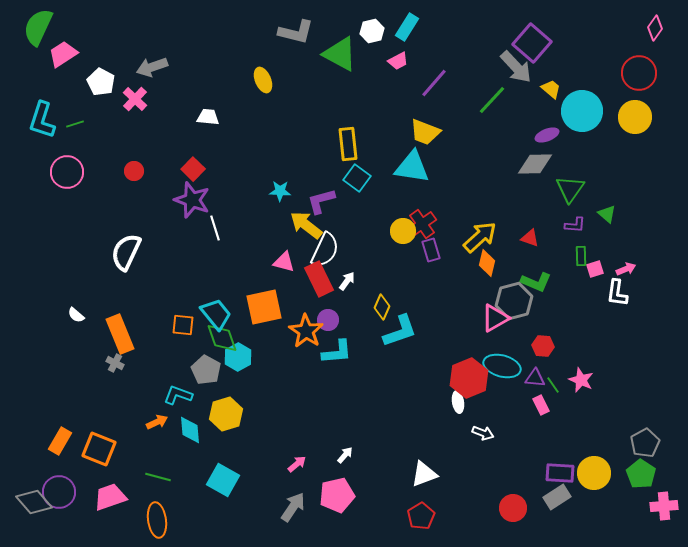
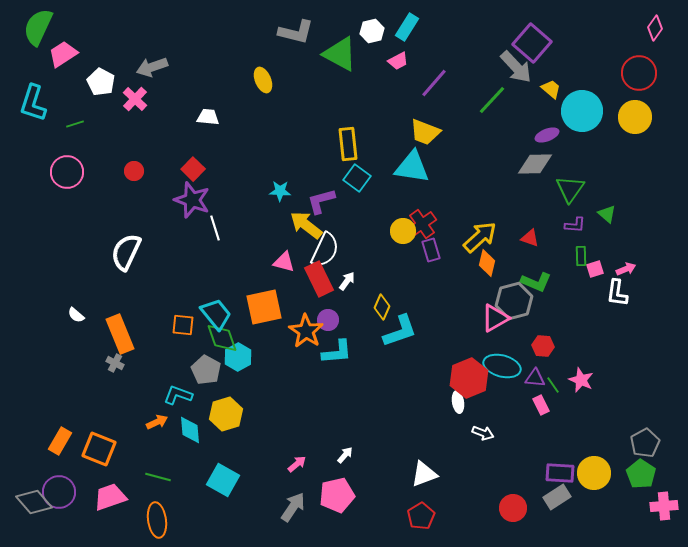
cyan L-shape at (42, 120): moved 9 px left, 17 px up
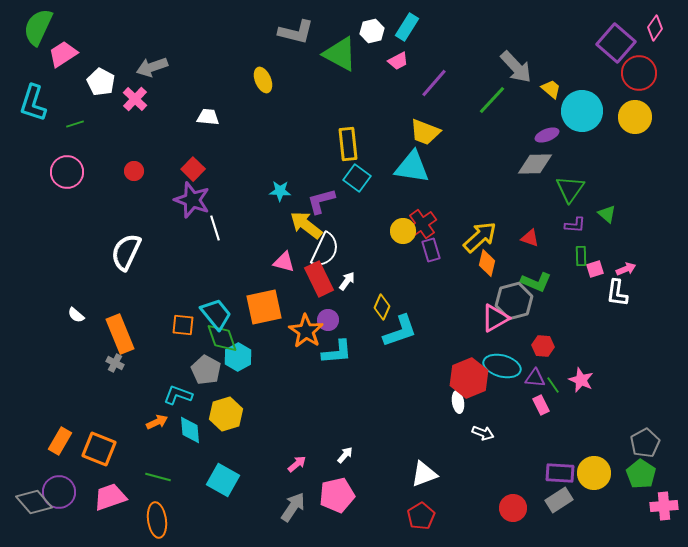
purple square at (532, 43): moved 84 px right
gray rectangle at (557, 497): moved 2 px right, 3 px down
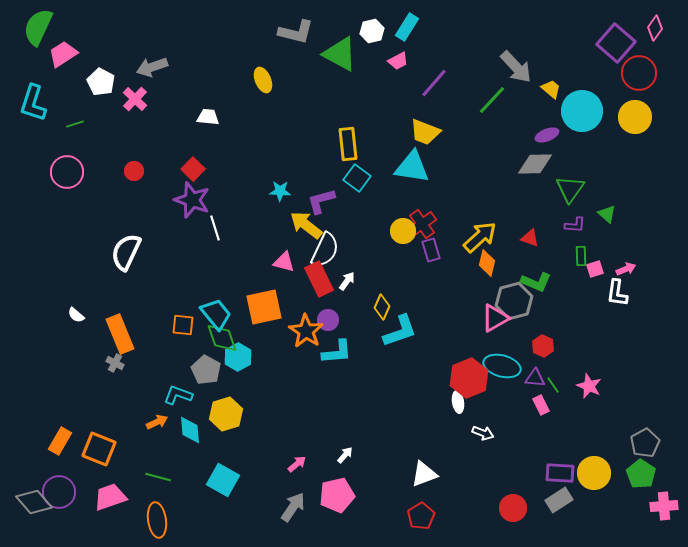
red hexagon at (543, 346): rotated 20 degrees clockwise
pink star at (581, 380): moved 8 px right, 6 px down
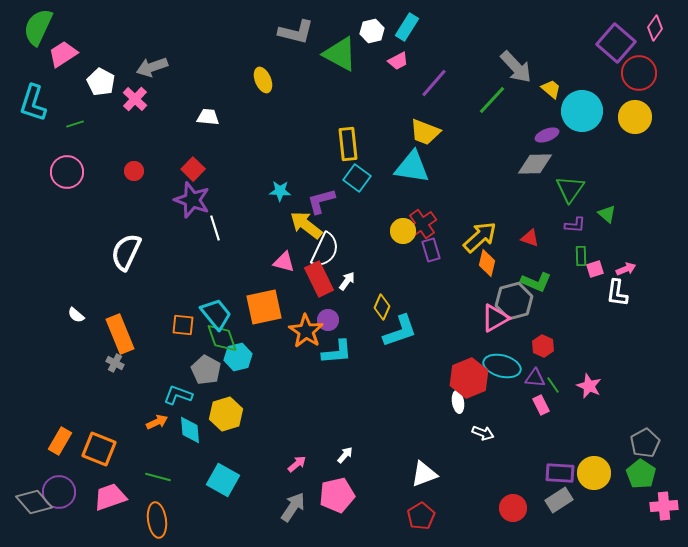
cyan hexagon at (238, 357): rotated 16 degrees clockwise
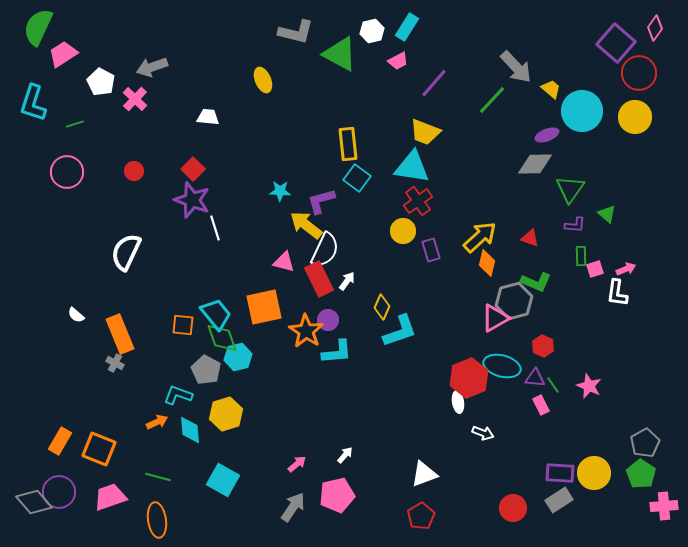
red cross at (422, 224): moved 4 px left, 23 px up
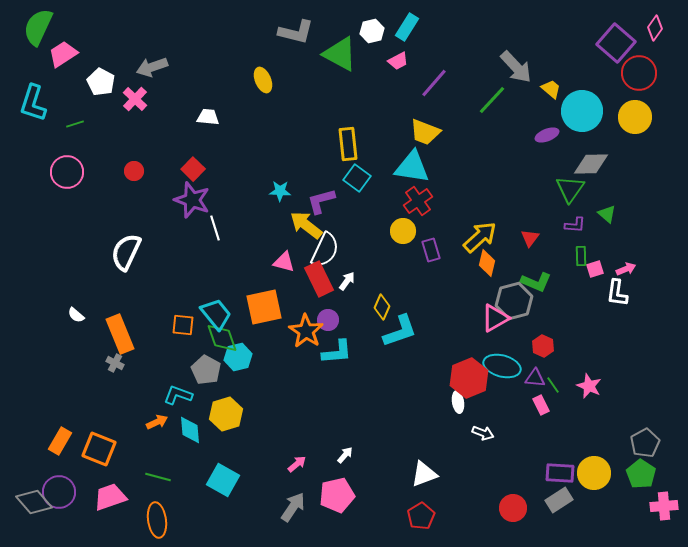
gray diamond at (535, 164): moved 56 px right
red triangle at (530, 238): rotated 48 degrees clockwise
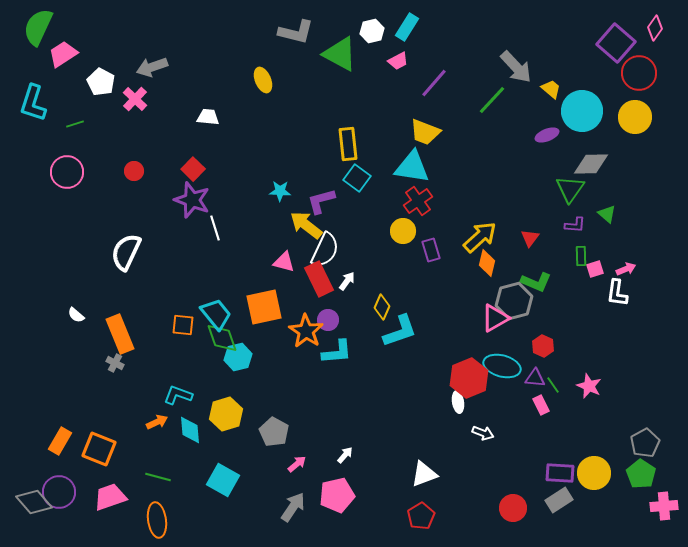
gray pentagon at (206, 370): moved 68 px right, 62 px down
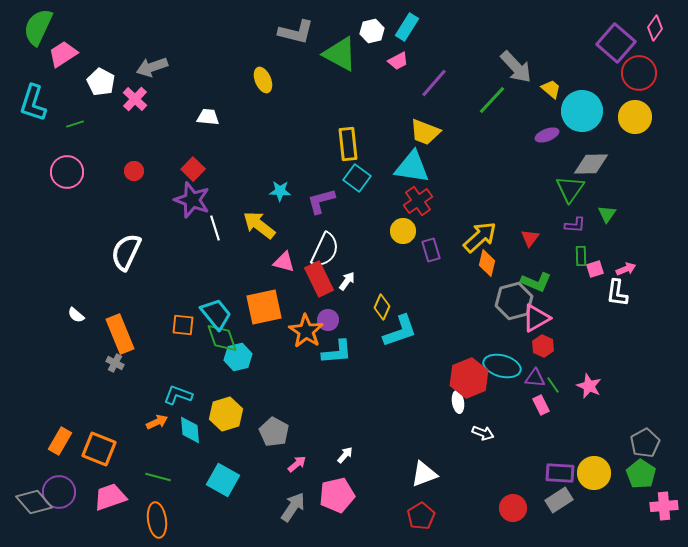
green triangle at (607, 214): rotated 24 degrees clockwise
yellow arrow at (306, 225): moved 47 px left
pink triangle at (495, 318): moved 41 px right
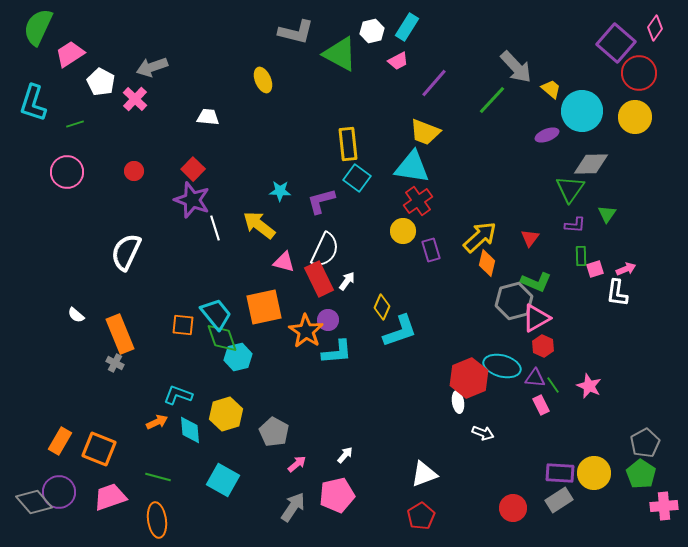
pink trapezoid at (63, 54): moved 7 px right
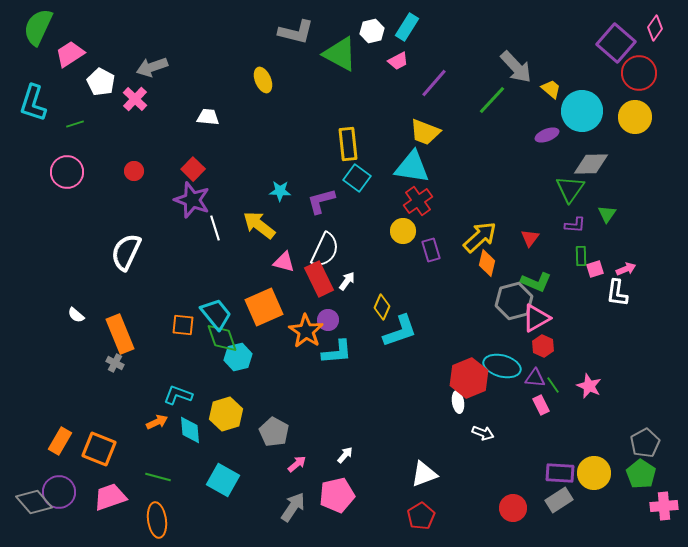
orange square at (264, 307): rotated 12 degrees counterclockwise
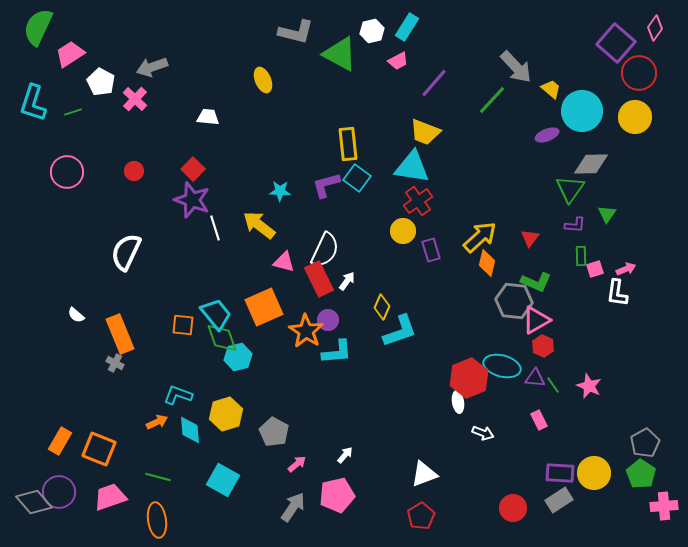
green line at (75, 124): moved 2 px left, 12 px up
purple L-shape at (321, 201): moved 5 px right, 16 px up
gray hexagon at (514, 301): rotated 21 degrees clockwise
pink triangle at (536, 318): moved 2 px down
pink rectangle at (541, 405): moved 2 px left, 15 px down
